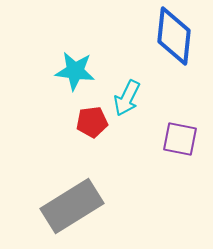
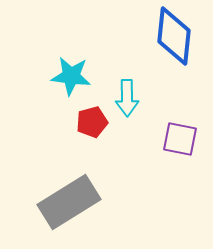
cyan star: moved 4 px left, 5 px down
cyan arrow: rotated 27 degrees counterclockwise
red pentagon: rotated 8 degrees counterclockwise
gray rectangle: moved 3 px left, 4 px up
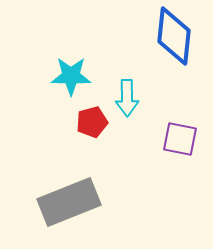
cyan star: rotated 6 degrees counterclockwise
gray rectangle: rotated 10 degrees clockwise
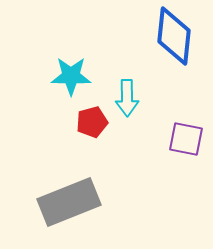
purple square: moved 6 px right
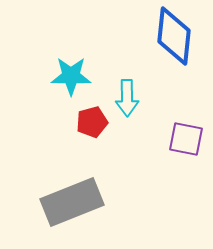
gray rectangle: moved 3 px right
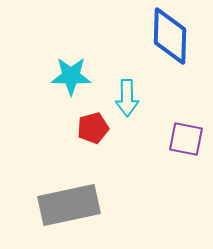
blue diamond: moved 4 px left; rotated 4 degrees counterclockwise
red pentagon: moved 1 px right, 6 px down
gray rectangle: moved 3 px left, 3 px down; rotated 10 degrees clockwise
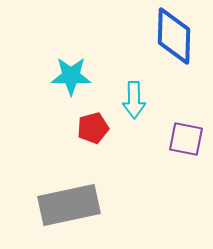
blue diamond: moved 4 px right
cyan arrow: moved 7 px right, 2 px down
